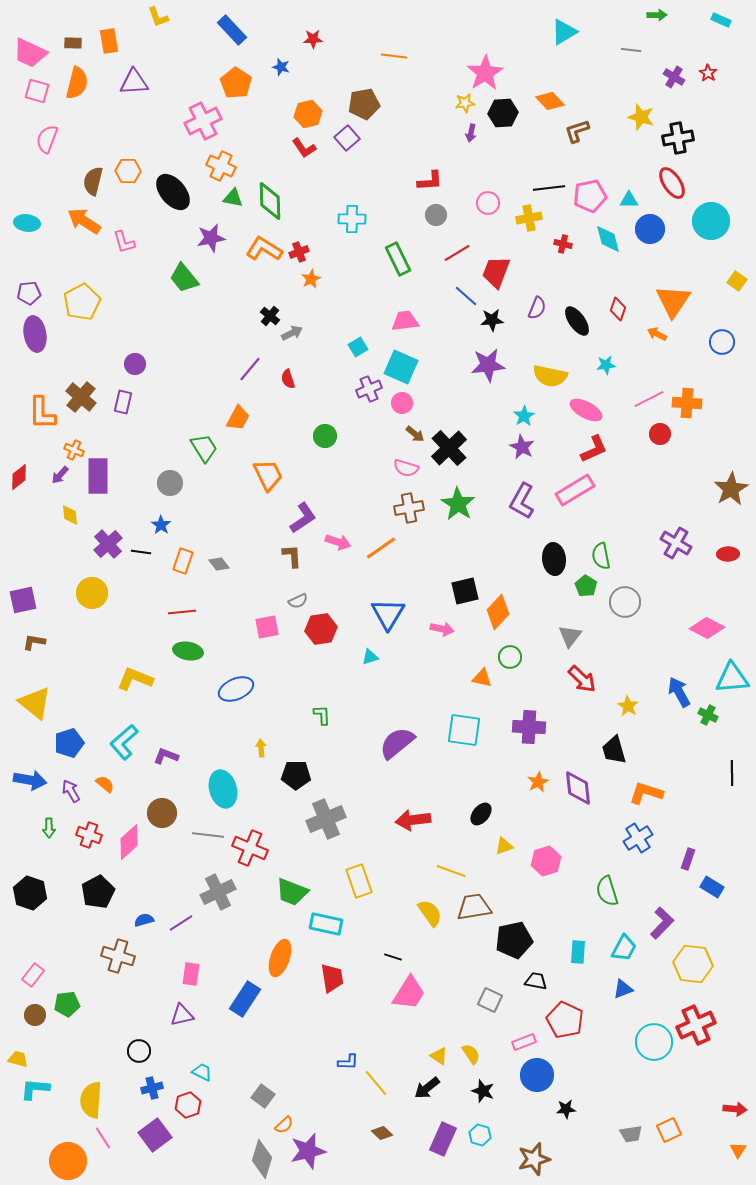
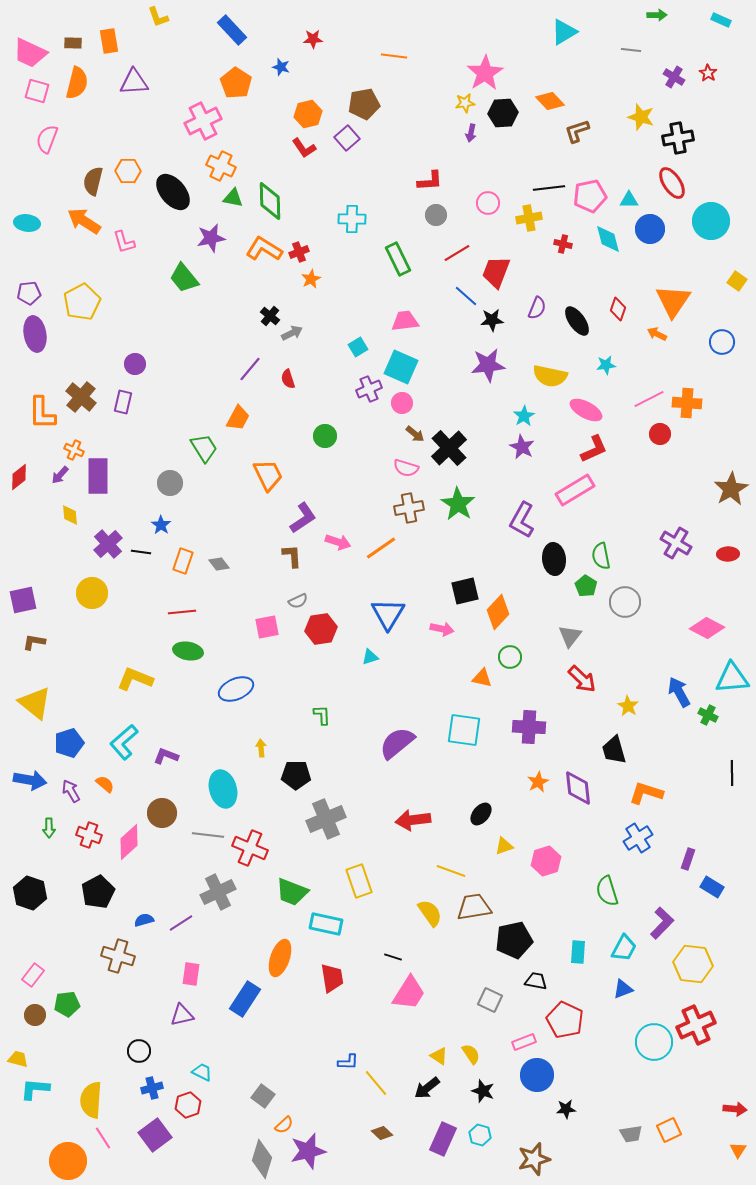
purple L-shape at (522, 501): moved 19 px down
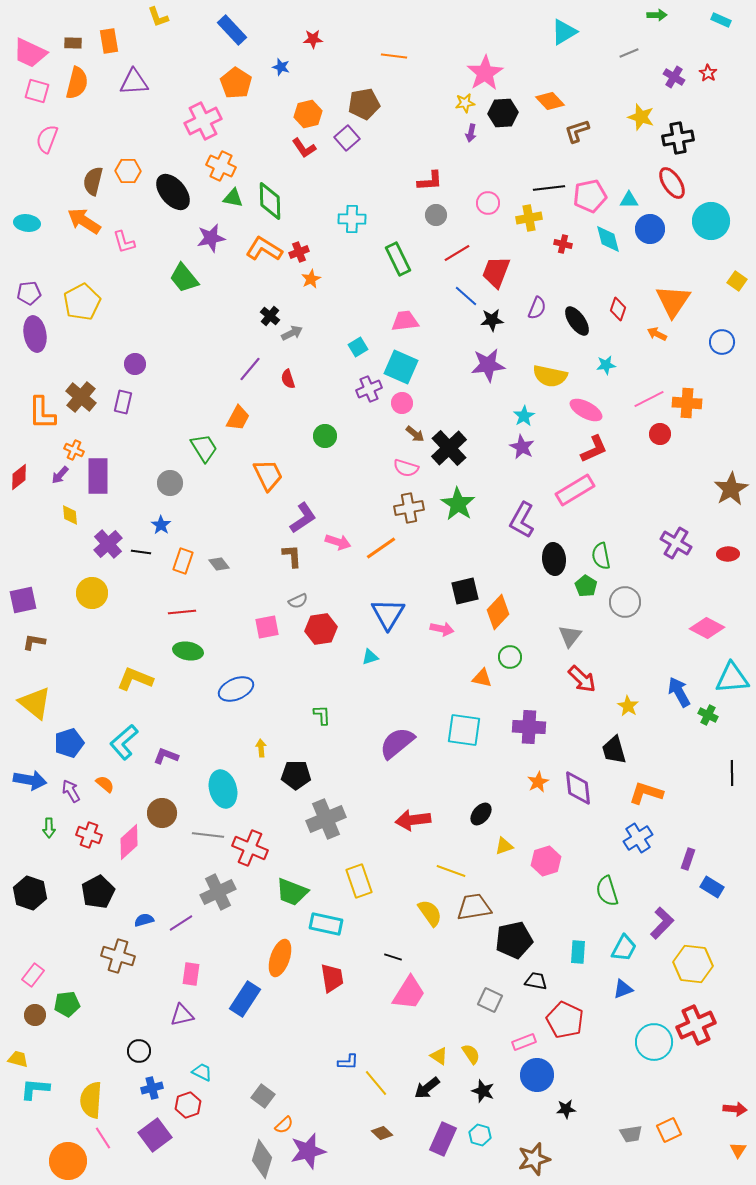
gray line at (631, 50): moved 2 px left, 3 px down; rotated 30 degrees counterclockwise
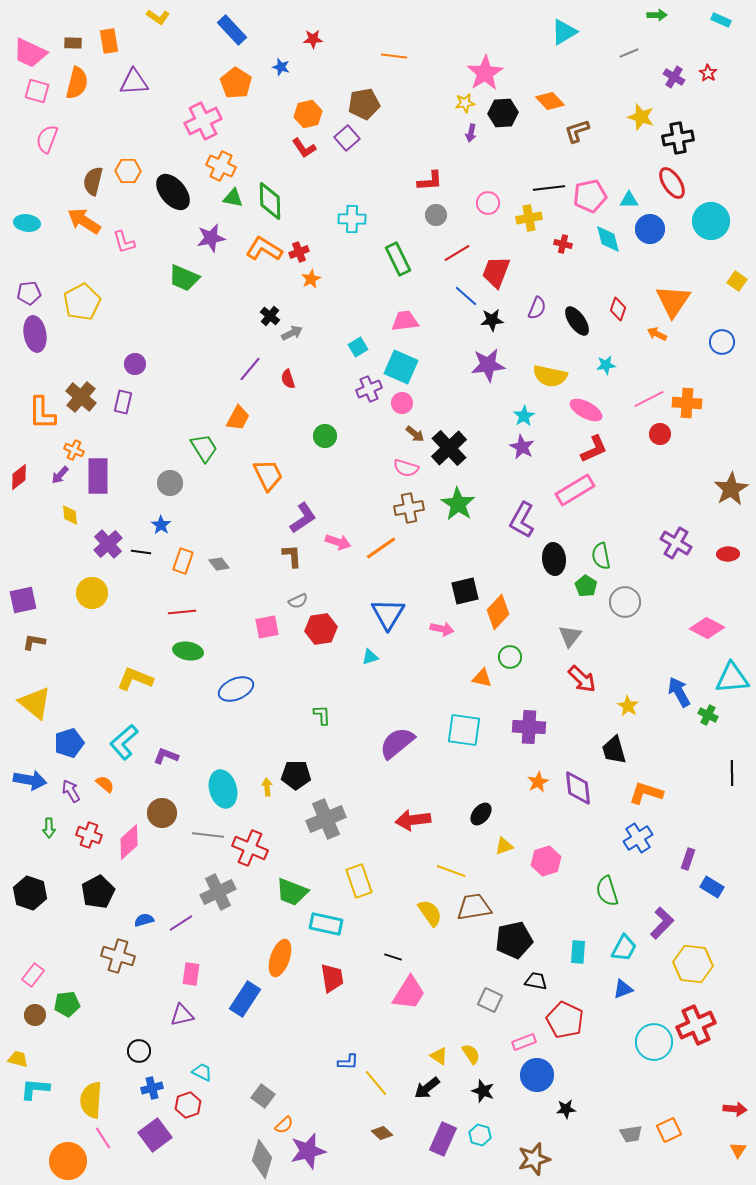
yellow L-shape at (158, 17): rotated 35 degrees counterclockwise
green trapezoid at (184, 278): rotated 28 degrees counterclockwise
yellow arrow at (261, 748): moved 6 px right, 39 px down
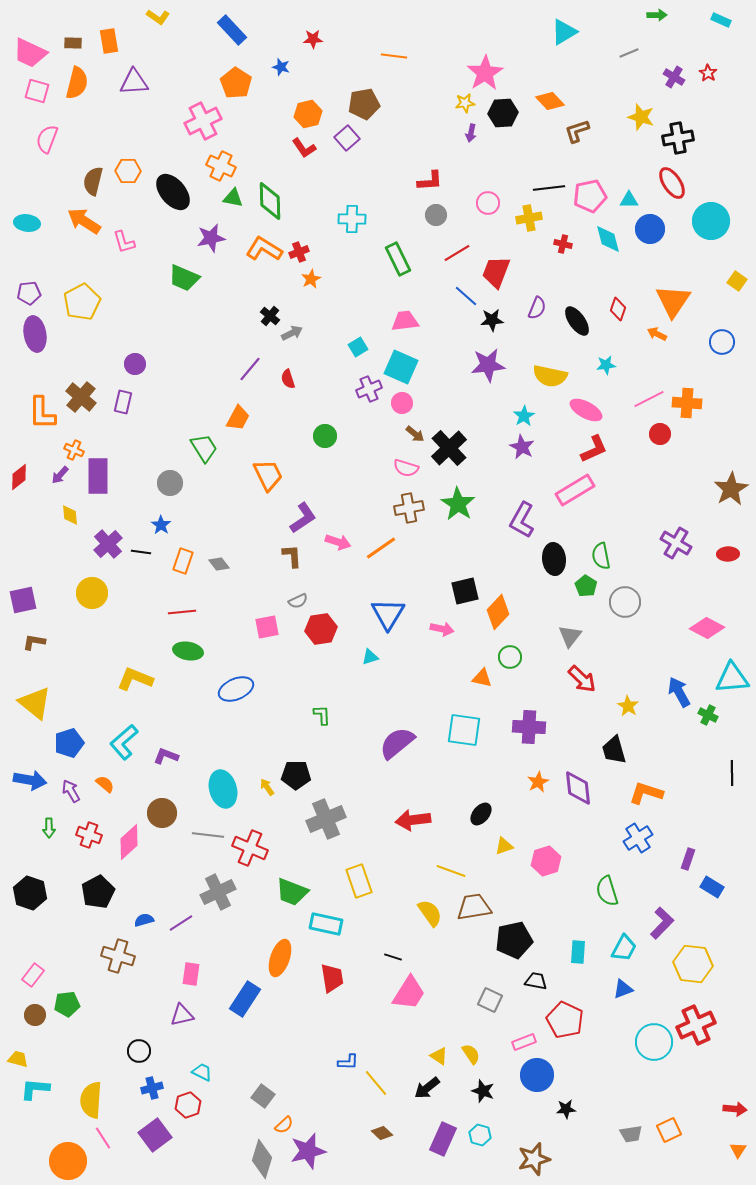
yellow arrow at (267, 787): rotated 30 degrees counterclockwise
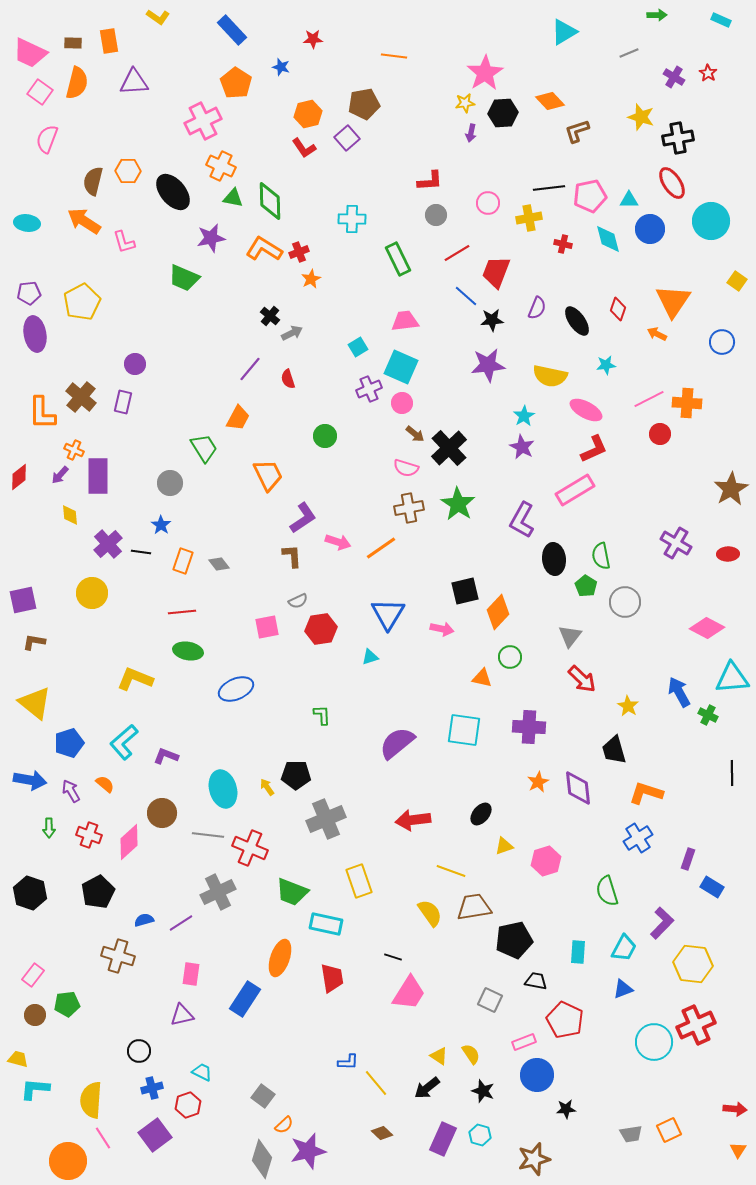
pink square at (37, 91): moved 3 px right, 1 px down; rotated 20 degrees clockwise
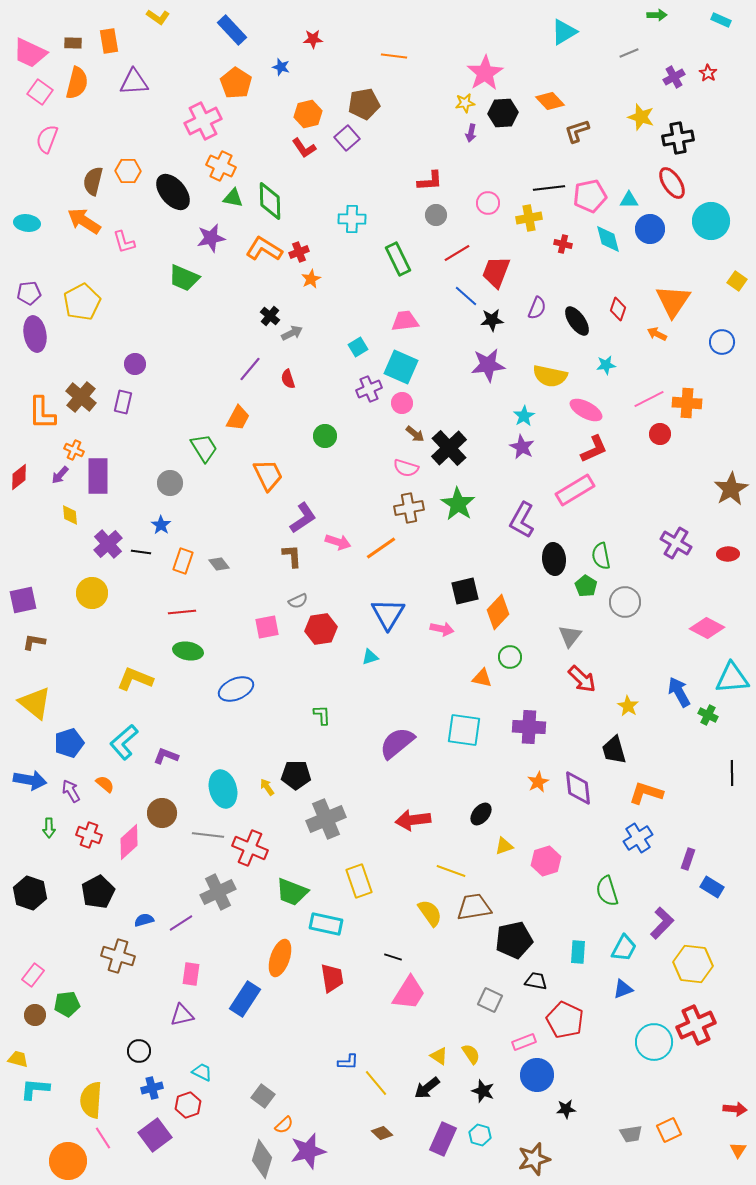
purple cross at (674, 77): rotated 30 degrees clockwise
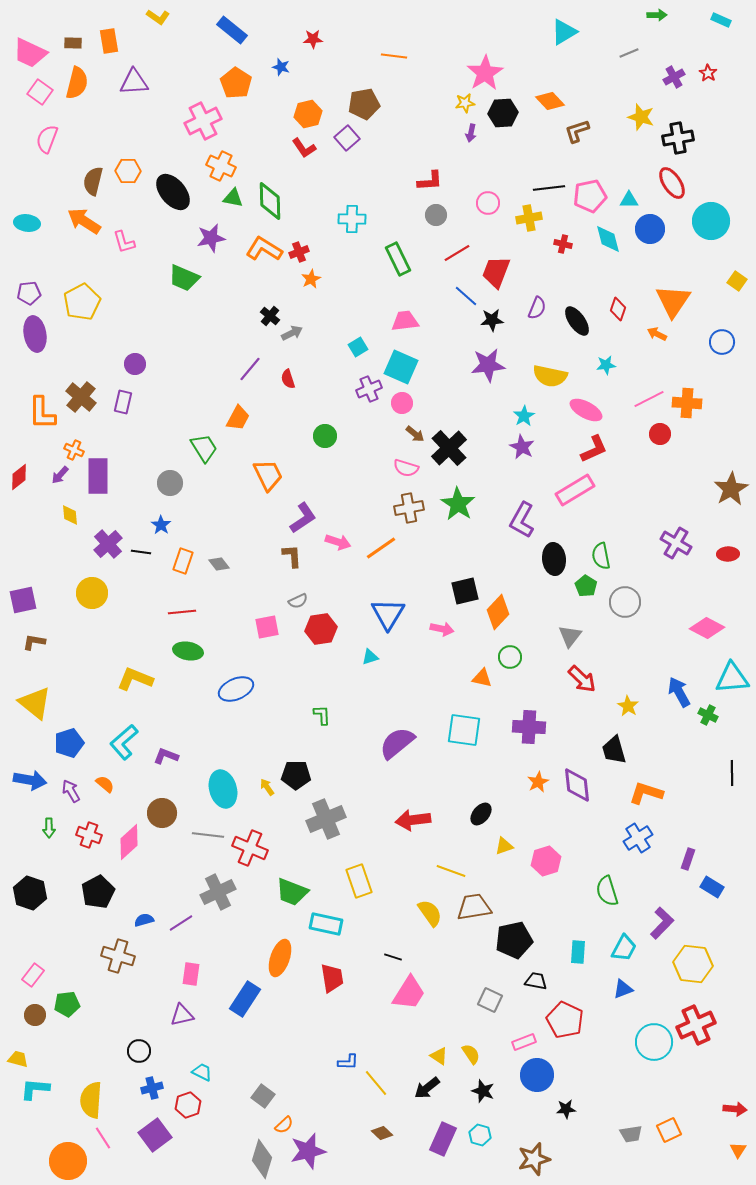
blue rectangle at (232, 30): rotated 8 degrees counterclockwise
purple diamond at (578, 788): moved 1 px left, 3 px up
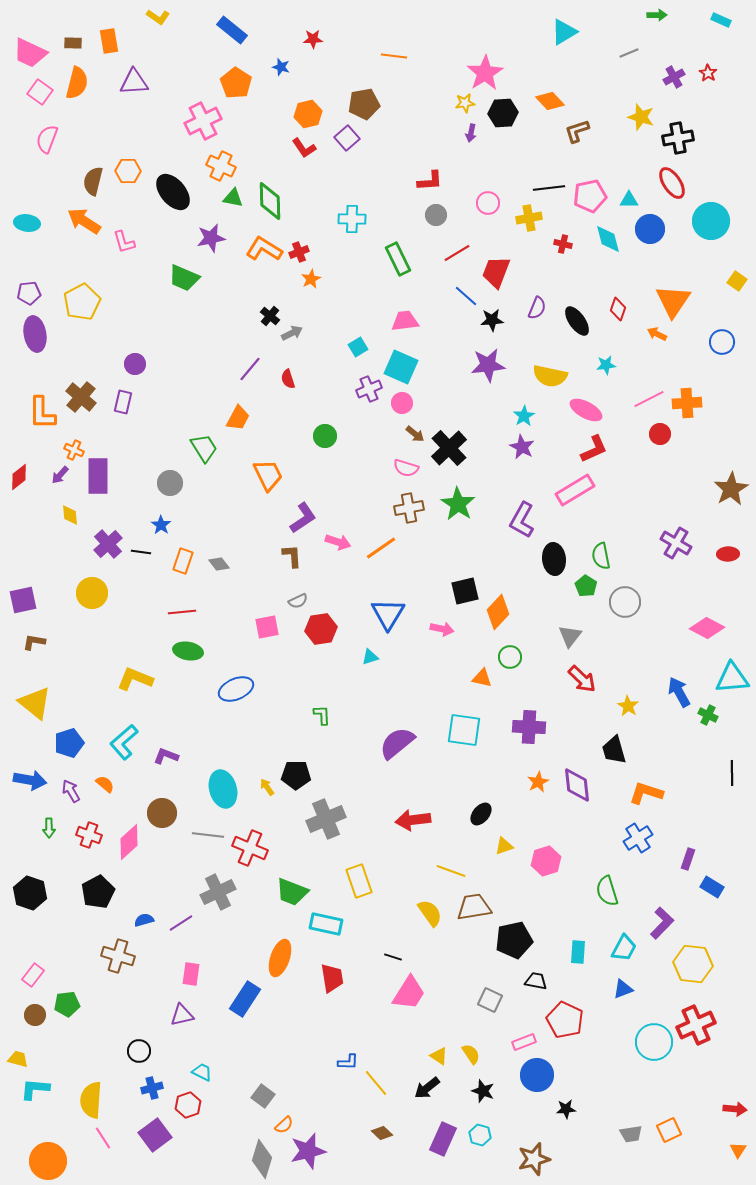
orange cross at (687, 403): rotated 8 degrees counterclockwise
orange circle at (68, 1161): moved 20 px left
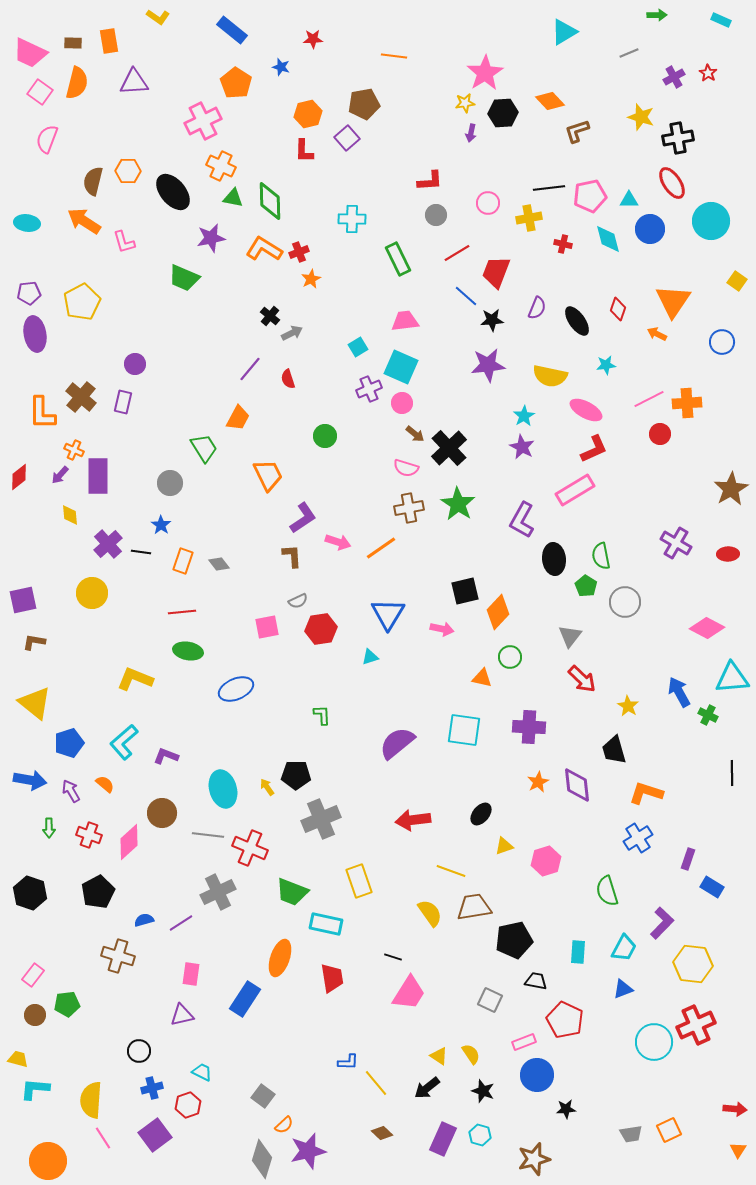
red L-shape at (304, 148): moved 3 px down; rotated 35 degrees clockwise
gray cross at (326, 819): moved 5 px left
